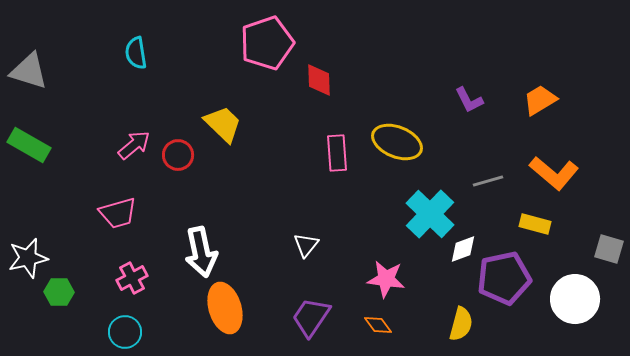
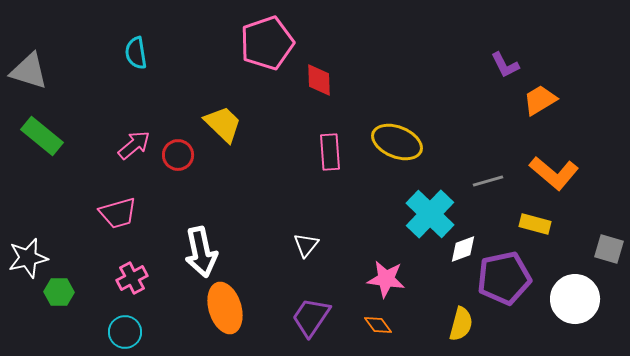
purple L-shape: moved 36 px right, 35 px up
green rectangle: moved 13 px right, 9 px up; rotated 9 degrees clockwise
pink rectangle: moved 7 px left, 1 px up
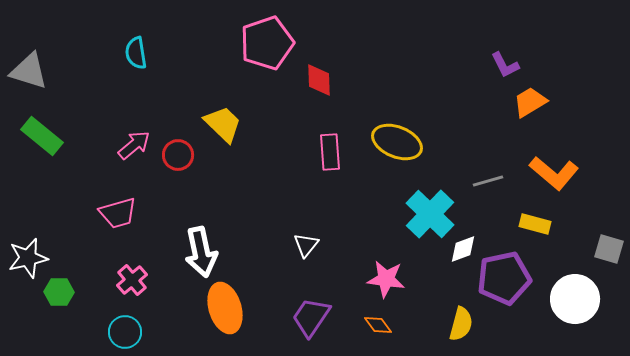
orange trapezoid: moved 10 px left, 2 px down
pink cross: moved 2 px down; rotated 12 degrees counterclockwise
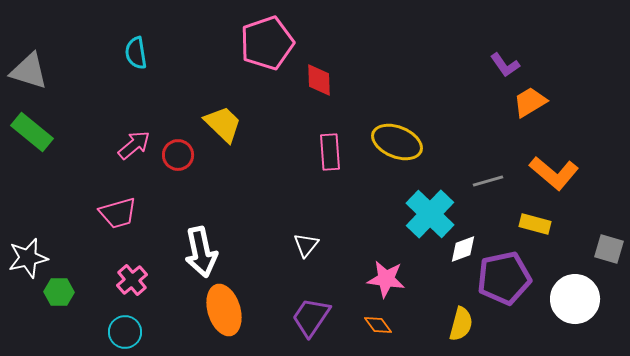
purple L-shape: rotated 8 degrees counterclockwise
green rectangle: moved 10 px left, 4 px up
orange ellipse: moved 1 px left, 2 px down
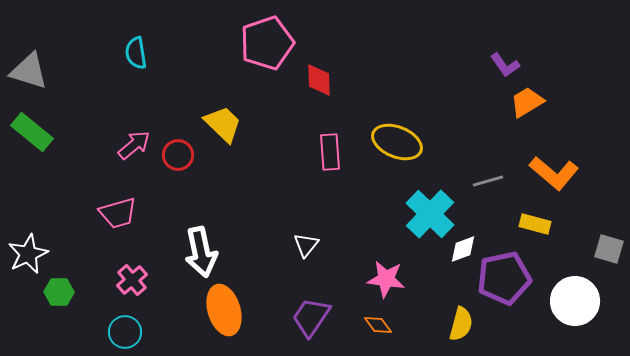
orange trapezoid: moved 3 px left
white star: moved 4 px up; rotated 12 degrees counterclockwise
white circle: moved 2 px down
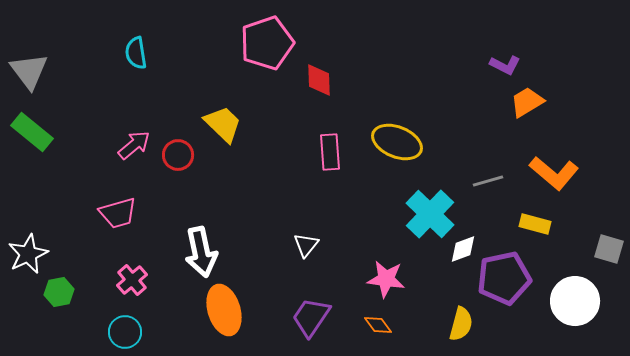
purple L-shape: rotated 28 degrees counterclockwise
gray triangle: rotated 36 degrees clockwise
green hexagon: rotated 12 degrees counterclockwise
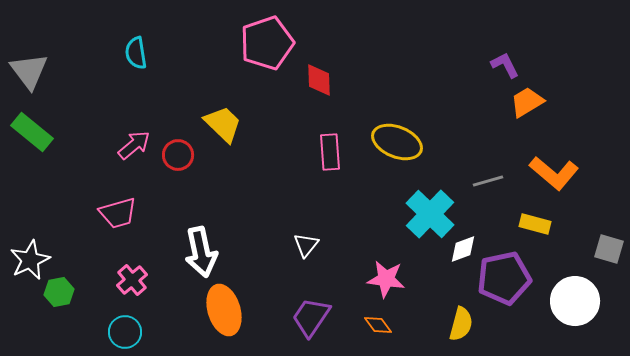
purple L-shape: rotated 144 degrees counterclockwise
white star: moved 2 px right, 6 px down
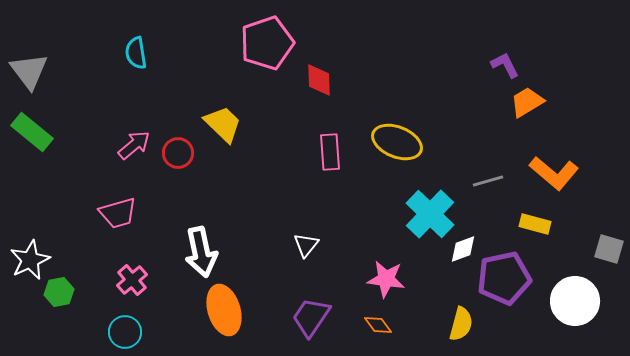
red circle: moved 2 px up
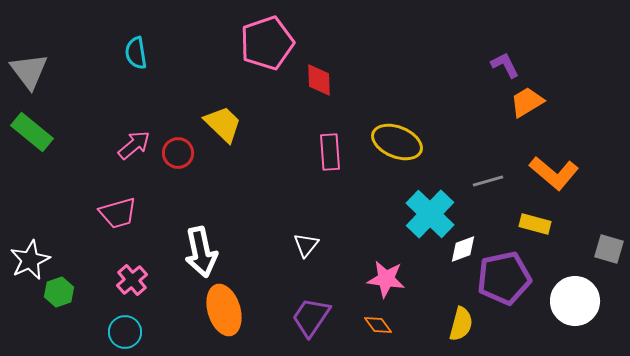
green hexagon: rotated 8 degrees counterclockwise
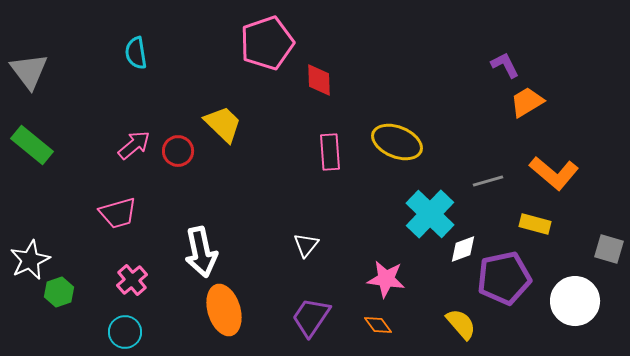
green rectangle: moved 13 px down
red circle: moved 2 px up
yellow semicircle: rotated 56 degrees counterclockwise
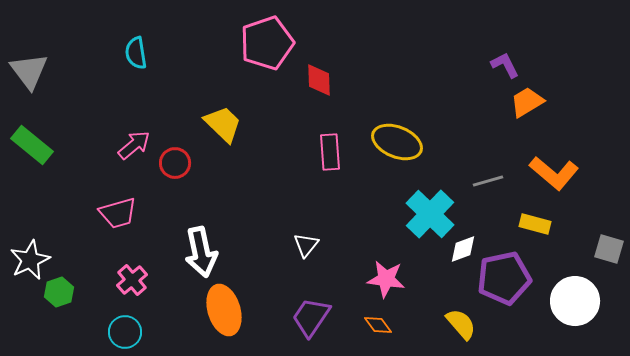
red circle: moved 3 px left, 12 px down
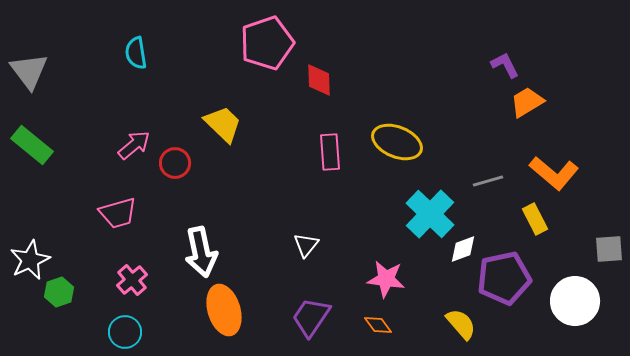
yellow rectangle: moved 5 px up; rotated 48 degrees clockwise
gray square: rotated 20 degrees counterclockwise
